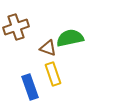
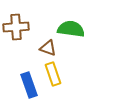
brown cross: rotated 15 degrees clockwise
green semicircle: moved 1 px right, 9 px up; rotated 20 degrees clockwise
blue rectangle: moved 1 px left, 2 px up
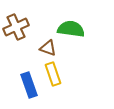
brown cross: rotated 20 degrees counterclockwise
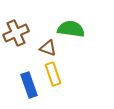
brown cross: moved 6 px down
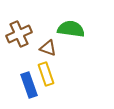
brown cross: moved 3 px right, 1 px down
yellow rectangle: moved 7 px left
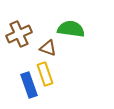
yellow rectangle: moved 1 px left
